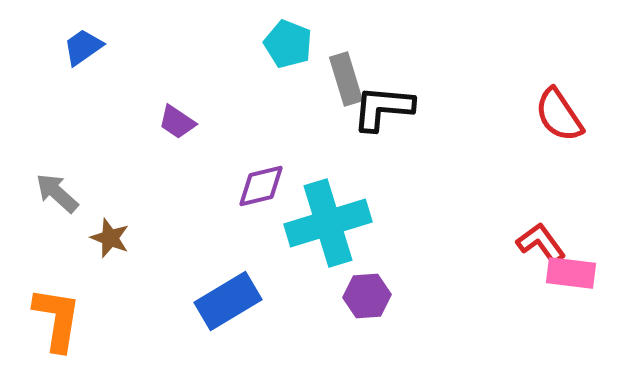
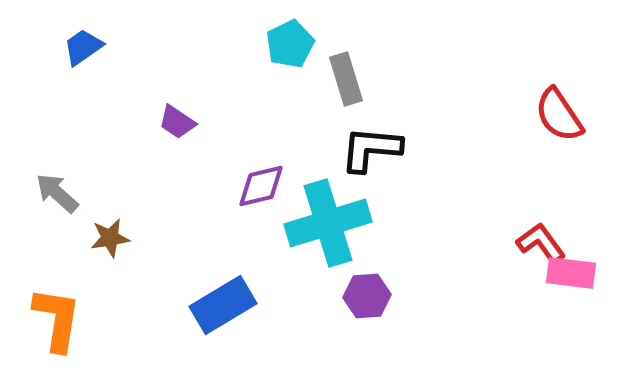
cyan pentagon: moved 2 px right; rotated 24 degrees clockwise
black L-shape: moved 12 px left, 41 px down
brown star: rotated 30 degrees counterclockwise
blue rectangle: moved 5 px left, 4 px down
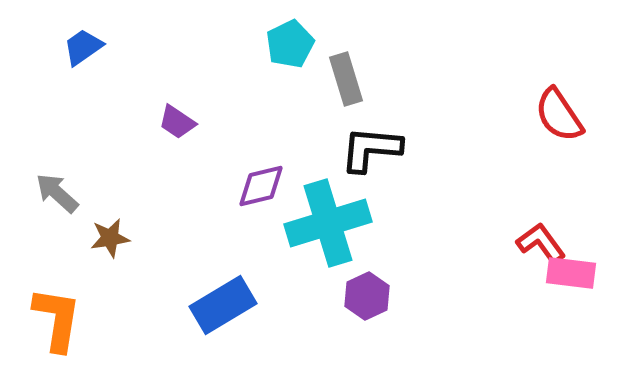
purple hexagon: rotated 21 degrees counterclockwise
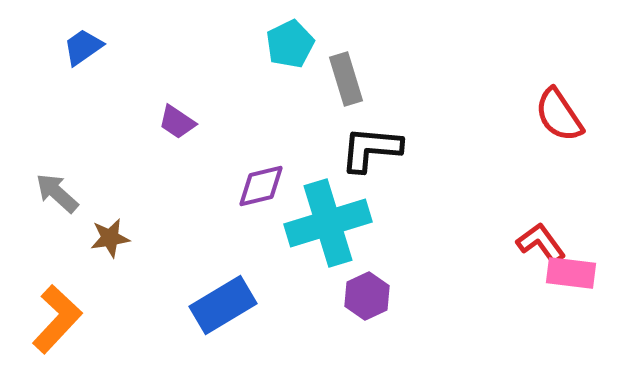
orange L-shape: rotated 34 degrees clockwise
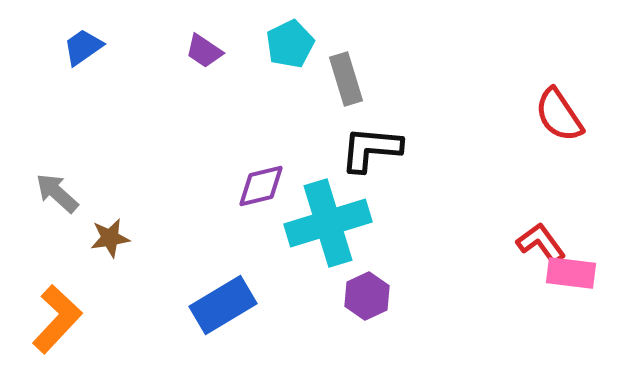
purple trapezoid: moved 27 px right, 71 px up
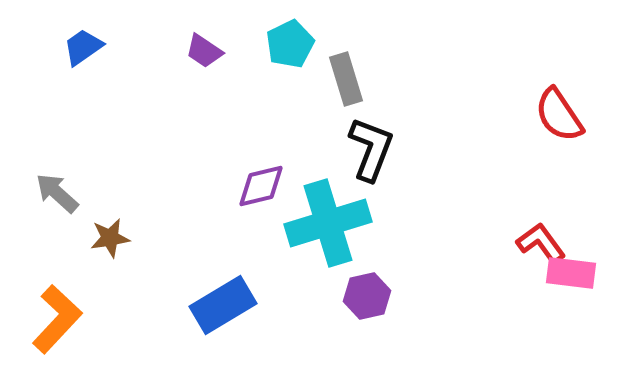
black L-shape: rotated 106 degrees clockwise
purple hexagon: rotated 12 degrees clockwise
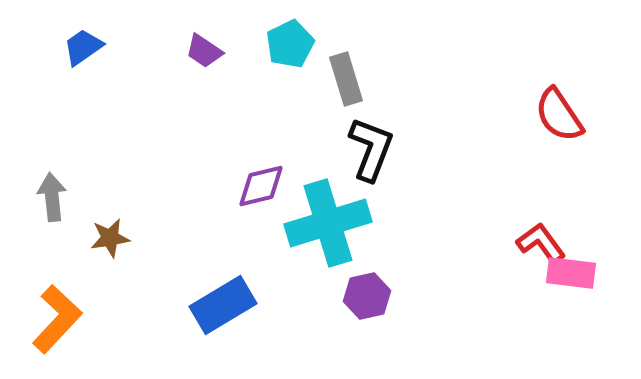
gray arrow: moved 5 px left, 4 px down; rotated 42 degrees clockwise
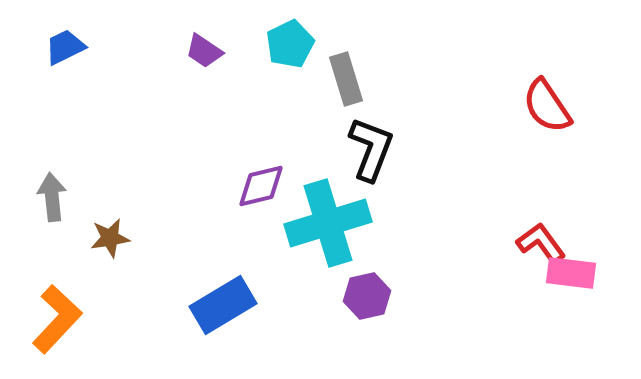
blue trapezoid: moved 18 px left; rotated 9 degrees clockwise
red semicircle: moved 12 px left, 9 px up
